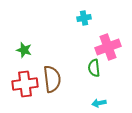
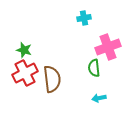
red cross: moved 11 px up; rotated 20 degrees counterclockwise
cyan arrow: moved 5 px up
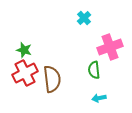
cyan cross: rotated 32 degrees counterclockwise
pink cross: moved 2 px right
green semicircle: moved 2 px down
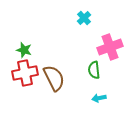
red cross: rotated 15 degrees clockwise
brown semicircle: moved 2 px right, 1 px up; rotated 20 degrees counterclockwise
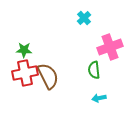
green star: rotated 14 degrees counterclockwise
brown semicircle: moved 6 px left, 2 px up
